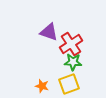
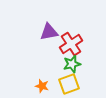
purple triangle: rotated 30 degrees counterclockwise
green star: moved 1 px left, 2 px down; rotated 18 degrees counterclockwise
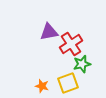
green star: moved 10 px right
yellow square: moved 1 px left, 1 px up
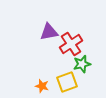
yellow square: moved 1 px left, 1 px up
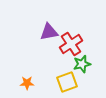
orange star: moved 15 px left, 3 px up; rotated 16 degrees counterclockwise
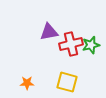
red cross: rotated 20 degrees clockwise
green star: moved 9 px right, 19 px up
yellow square: rotated 35 degrees clockwise
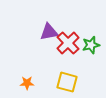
red cross: moved 3 px left, 1 px up; rotated 30 degrees counterclockwise
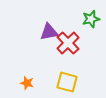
green star: moved 26 px up
orange star: rotated 16 degrees clockwise
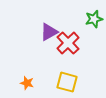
green star: moved 3 px right
purple triangle: rotated 18 degrees counterclockwise
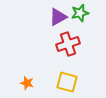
green star: moved 14 px left, 6 px up
purple triangle: moved 9 px right, 15 px up
red cross: moved 1 px down; rotated 25 degrees clockwise
